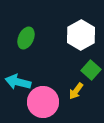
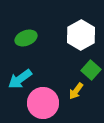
green ellipse: rotated 45 degrees clockwise
cyan arrow: moved 2 px right, 3 px up; rotated 50 degrees counterclockwise
pink circle: moved 1 px down
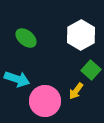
green ellipse: rotated 60 degrees clockwise
cyan arrow: moved 3 px left; rotated 125 degrees counterclockwise
pink circle: moved 2 px right, 2 px up
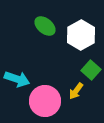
green ellipse: moved 19 px right, 12 px up
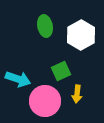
green ellipse: rotated 40 degrees clockwise
green square: moved 30 px left, 1 px down; rotated 24 degrees clockwise
cyan arrow: moved 1 px right
yellow arrow: moved 1 px right, 3 px down; rotated 30 degrees counterclockwise
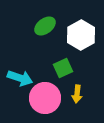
green ellipse: rotated 65 degrees clockwise
green square: moved 2 px right, 3 px up
cyan arrow: moved 2 px right, 1 px up
pink circle: moved 3 px up
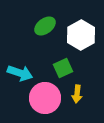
cyan arrow: moved 5 px up
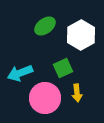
cyan arrow: rotated 140 degrees clockwise
yellow arrow: moved 1 px up; rotated 12 degrees counterclockwise
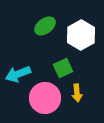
cyan arrow: moved 2 px left, 1 px down
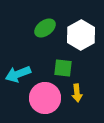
green ellipse: moved 2 px down
green square: rotated 30 degrees clockwise
